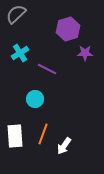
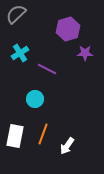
white rectangle: rotated 15 degrees clockwise
white arrow: moved 3 px right
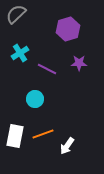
purple star: moved 6 px left, 10 px down
orange line: rotated 50 degrees clockwise
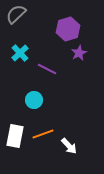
cyan cross: rotated 12 degrees counterclockwise
purple star: moved 10 px up; rotated 28 degrees counterclockwise
cyan circle: moved 1 px left, 1 px down
white arrow: moved 2 px right; rotated 78 degrees counterclockwise
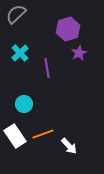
purple line: moved 1 px up; rotated 54 degrees clockwise
cyan circle: moved 10 px left, 4 px down
white rectangle: rotated 45 degrees counterclockwise
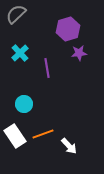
purple star: rotated 21 degrees clockwise
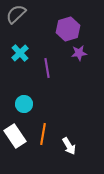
orange line: rotated 60 degrees counterclockwise
white arrow: rotated 12 degrees clockwise
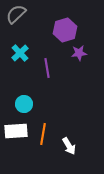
purple hexagon: moved 3 px left, 1 px down
white rectangle: moved 1 px right, 5 px up; rotated 60 degrees counterclockwise
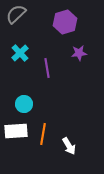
purple hexagon: moved 8 px up
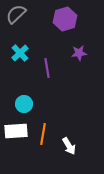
purple hexagon: moved 3 px up
